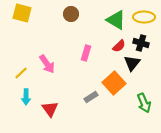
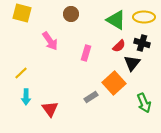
black cross: moved 1 px right
pink arrow: moved 3 px right, 23 px up
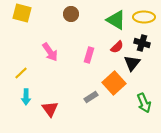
pink arrow: moved 11 px down
red semicircle: moved 2 px left, 1 px down
pink rectangle: moved 3 px right, 2 px down
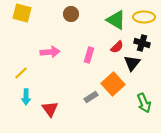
pink arrow: rotated 60 degrees counterclockwise
orange square: moved 1 px left, 1 px down
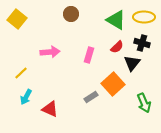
yellow square: moved 5 px left, 6 px down; rotated 24 degrees clockwise
cyan arrow: rotated 28 degrees clockwise
red triangle: rotated 30 degrees counterclockwise
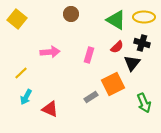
orange square: rotated 15 degrees clockwise
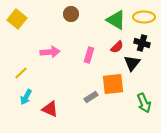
orange square: rotated 20 degrees clockwise
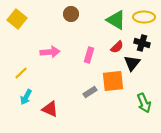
orange square: moved 3 px up
gray rectangle: moved 1 px left, 5 px up
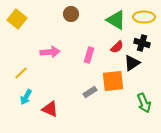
black triangle: rotated 18 degrees clockwise
